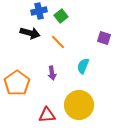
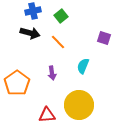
blue cross: moved 6 px left
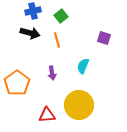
orange line: moved 1 px left, 2 px up; rotated 28 degrees clockwise
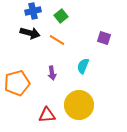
orange line: rotated 42 degrees counterclockwise
orange pentagon: rotated 20 degrees clockwise
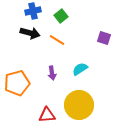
cyan semicircle: moved 3 px left, 3 px down; rotated 35 degrees clockwise
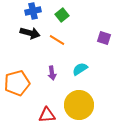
green square: moved 1 px right, 1 px up
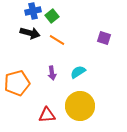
green square: moved 10 px left, 1 px down
cyan semicircle: moved 2 px left, 3 px down
yellow circle: moved 1 px right, 1 px down
